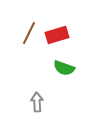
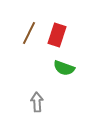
red rectangle: rotated 55 degrees counterclockwise
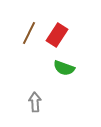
red rectangle: rotated 15 degrees clockwise
gray arrow: moved 2 px left
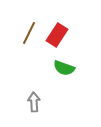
gray arrow: moved 1 px left
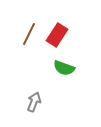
brown line: moved 1 px down
gray arrow: rotated 24 degrees clockwise
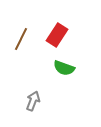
brown line: moved 8 px left, 5 px down
gray arrow: moved 1 px left, 1 px up
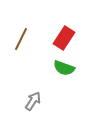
red rectangle: moved 7 px right, 3 px down
gray arrow: rotated 12 degrees clockwise
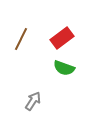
red rectangle: moved 2 px left; rotated 20 degrees clockwise
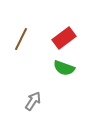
red rectangle: moved 2 px right
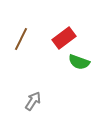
green semicircle: moved 15 px right, 6 px up
